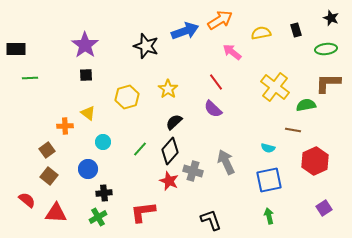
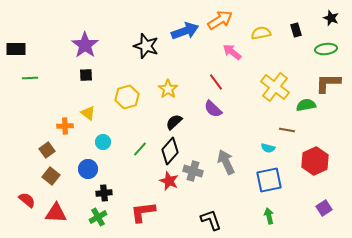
brown line at (293, 130): moved 6 px left
brown square at (49, 176): moved 2 px right
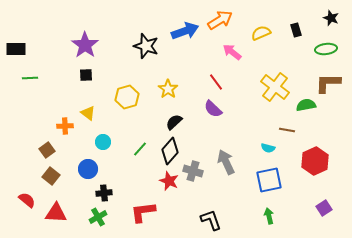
yellow semicircle at (261, 33): rotated 12 degrees counterclockwise
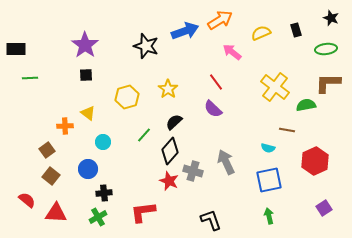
green line at (140, 149): moved 4 px right, 14 px up
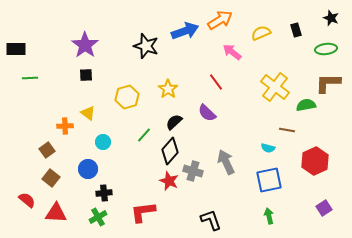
purple semicircle at (213, 109): moved 6 px left, 4 px down
brown square at (51, 176): moved 2 px down
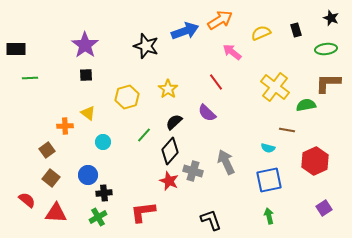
blue circle at (88, 169): moved 6 px down
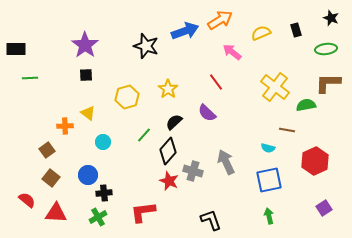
black diamond at (170, 151): moved 2 px left
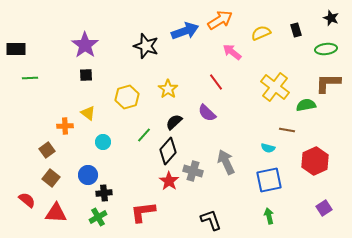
red star at (169, 181): rotated 12 degrees clockwise
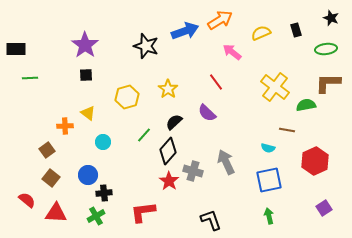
green cross at (98, 217): moved 2 px left, 1 px up
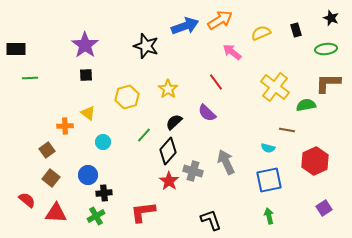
blue arrow at (185, 31): moved 5 px up
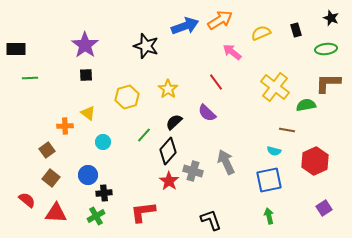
cyan semicircle at (268, 148): moved 6 px right, 3 px down
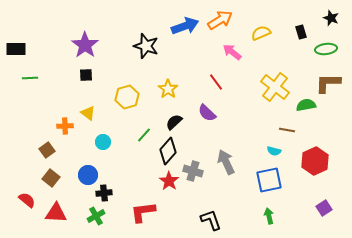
black rectangle at (296, 30): moved 5 px right, 2 px down
